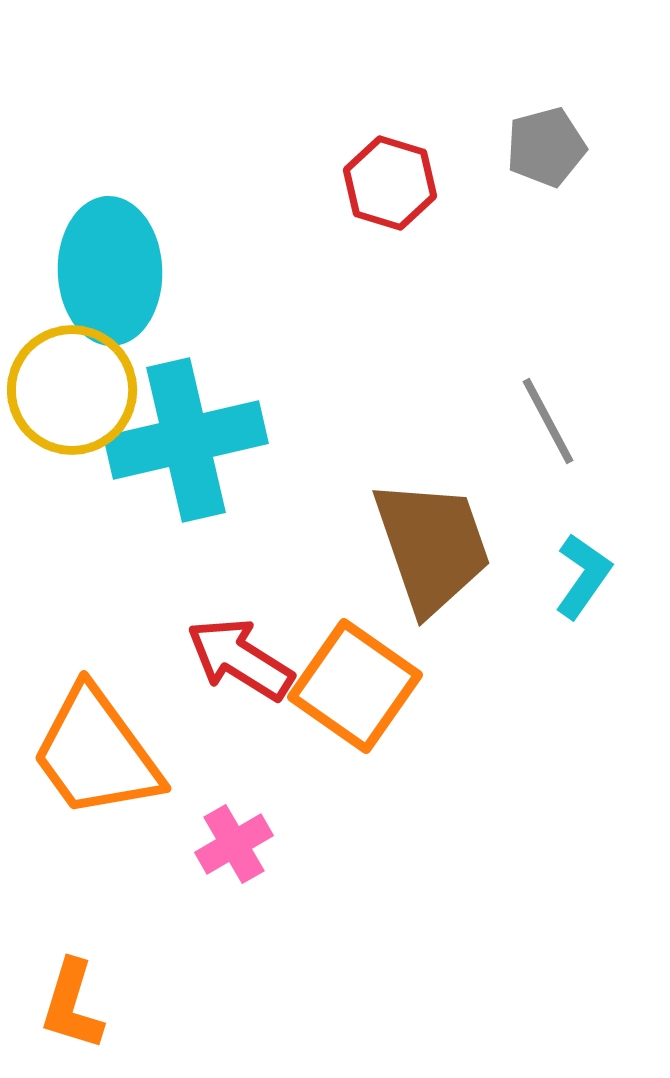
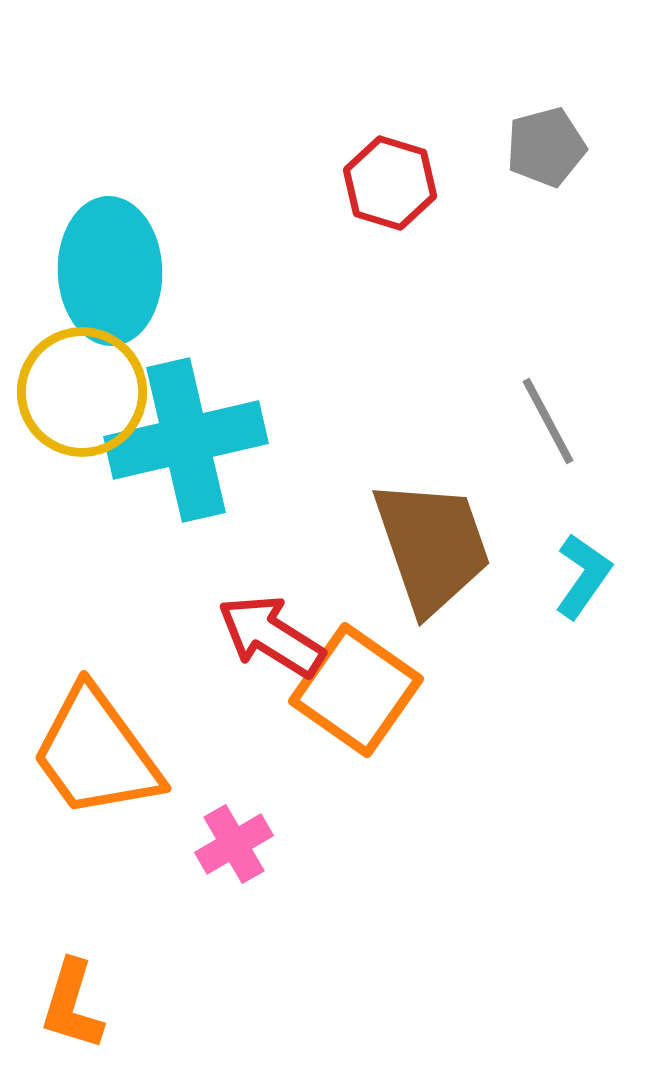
yellow circle: moved 10 px right, 2 px down
red arrow: moved 31 px right, 23 px up
orange square: moved 1 px right, 4 px down
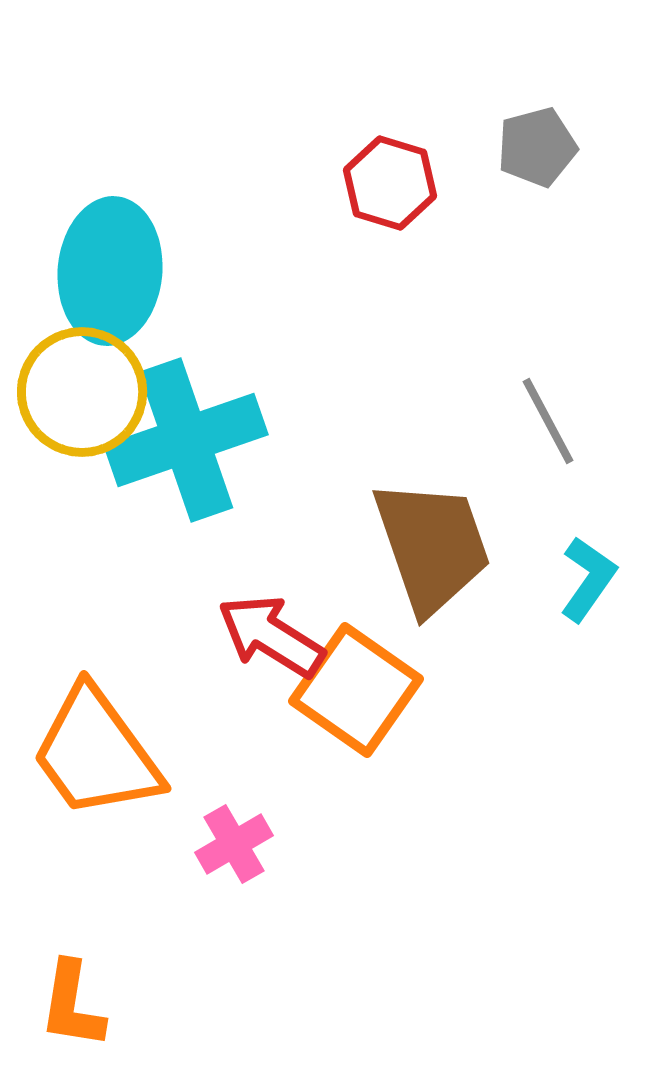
gray pentagon: moved 9 px left
cyan ellipse: rotated 7 degrees clockwise
cyan cross: rotated 6 degrees counterclockwise
cyan L-shape: moved 5 px right, 3 px down
orange L-shape: rotated 8 degrees counterclockwise
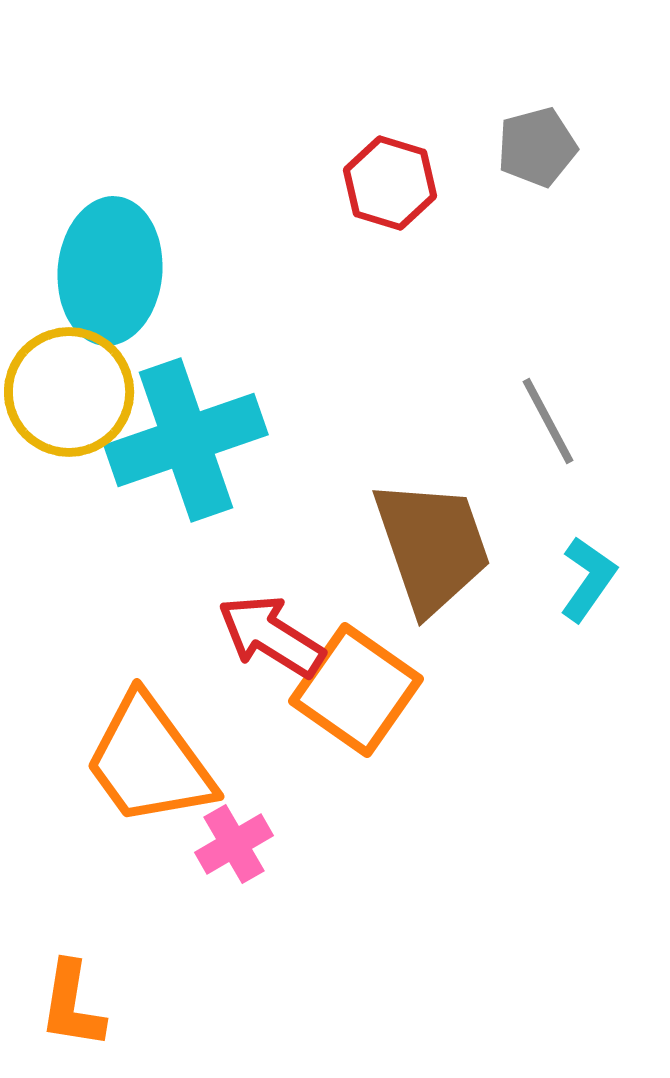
yellow circle: moved 13 px left
orange trapezoid: moved 53 px right, 8 px down
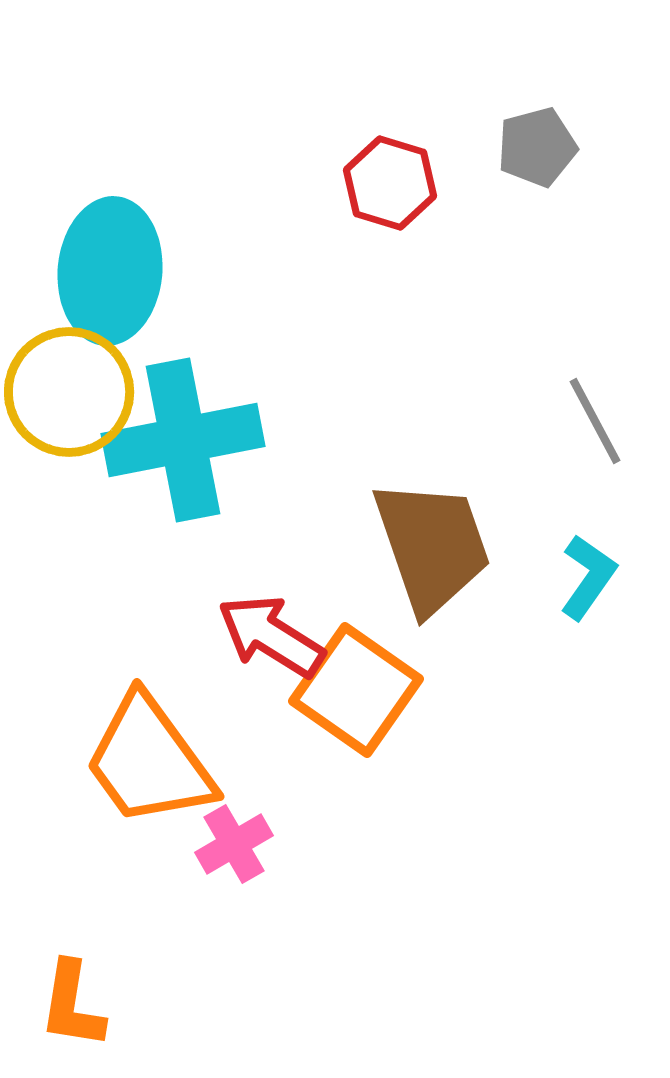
gray line: moved 47 px right
cyan cross: moved 3 px left; rotated 8 degrees clockwise
cyan L-shape: moved 2 px up
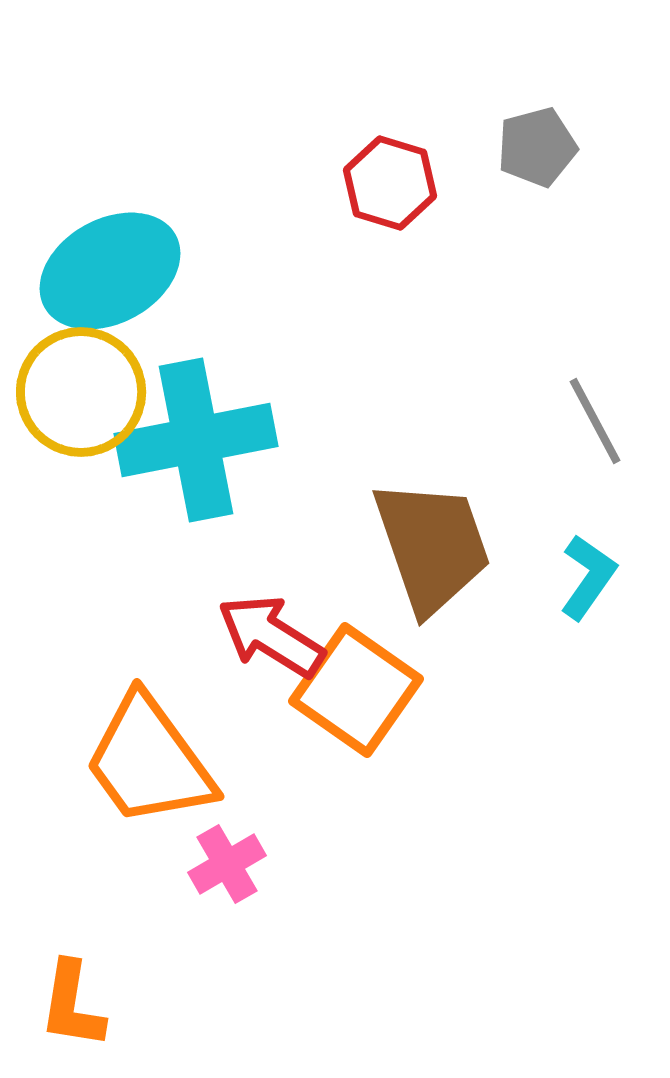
cyan ellipse: rotated 56 degrees clockwise
yellow circle: moved 12 px right
cyan cross: moved 13 px right
pink cross: moved 7 px left, 20 px down
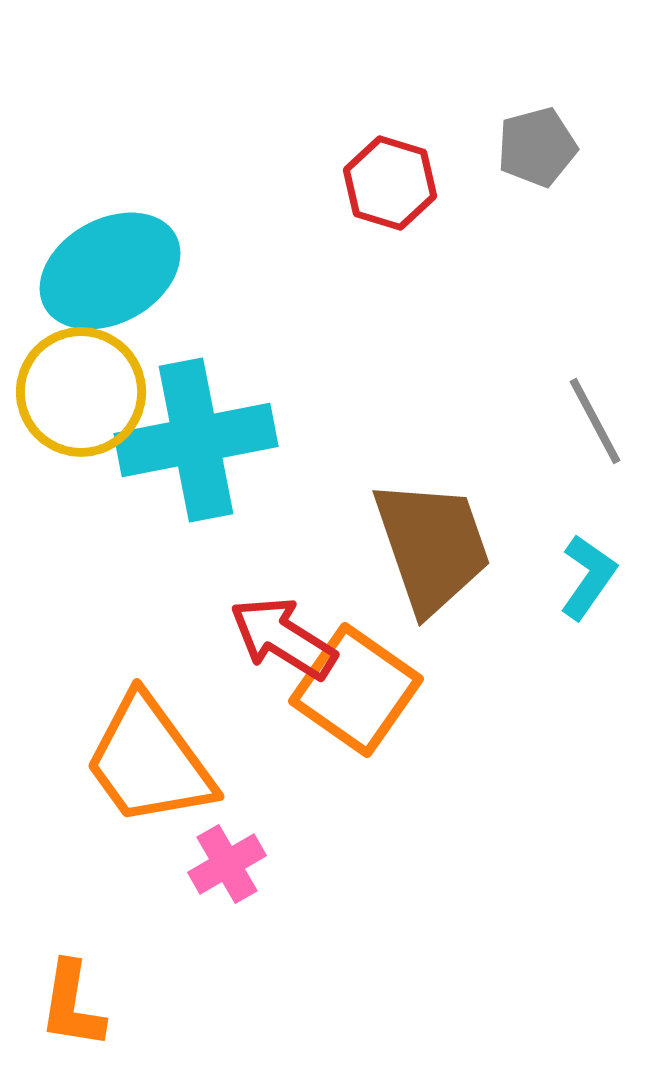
red arrow: moved 12 px right, 2 px down
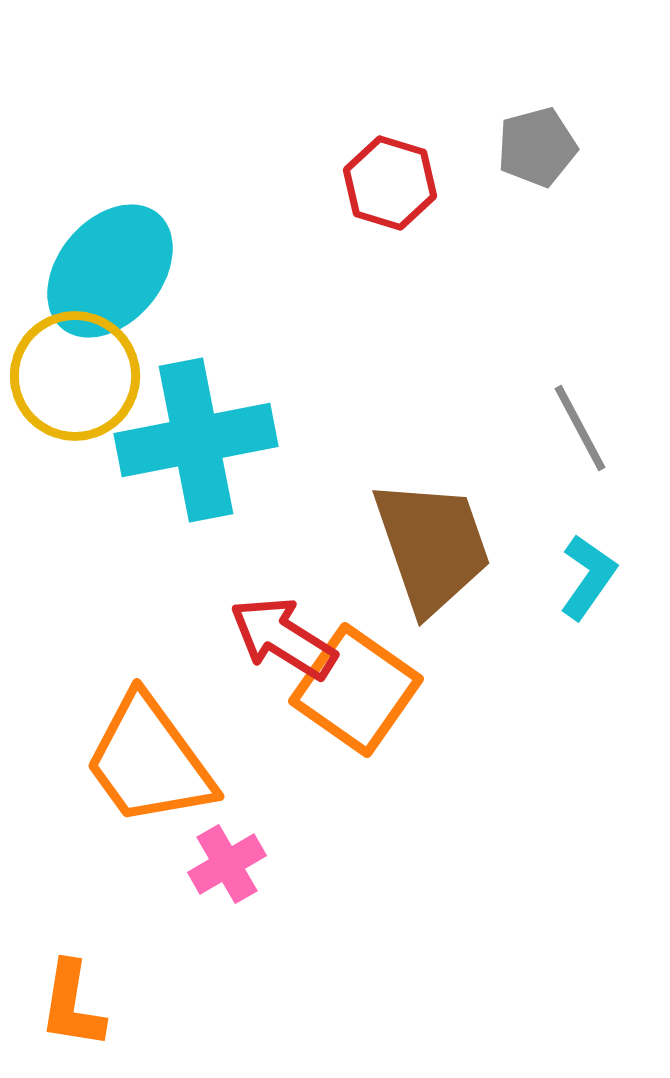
cyan ellipse: rotated 21 degrees counterclockwise
yellow circle: moved 6 px left, 16 px up
gray line: moved 15 px left, 7 px down
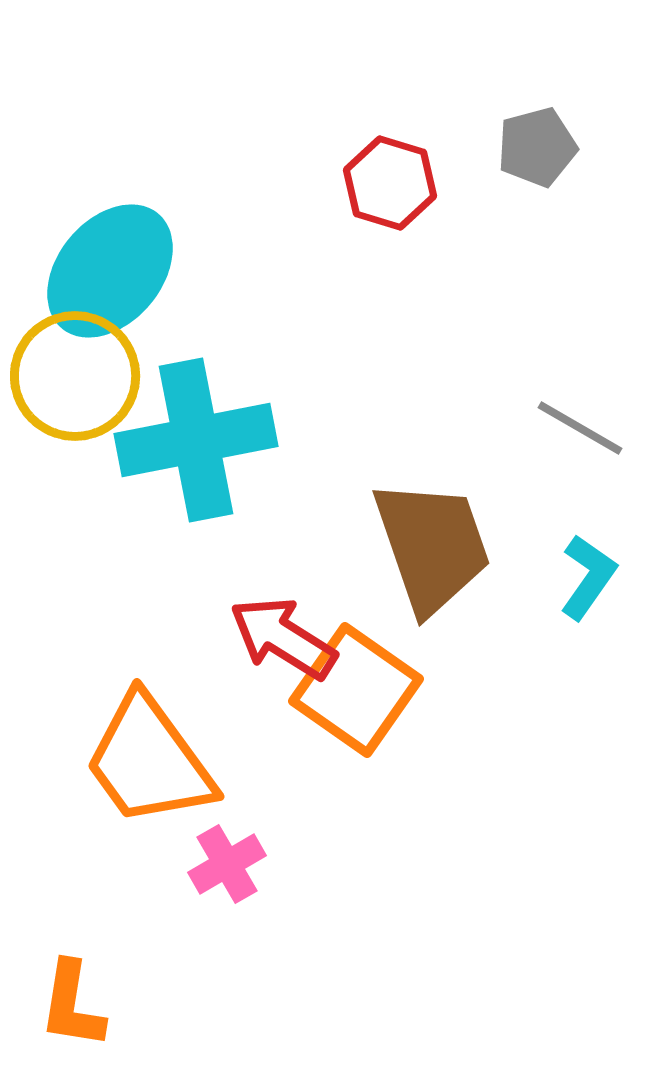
gray line: rotated 32 degrees counterclockwise
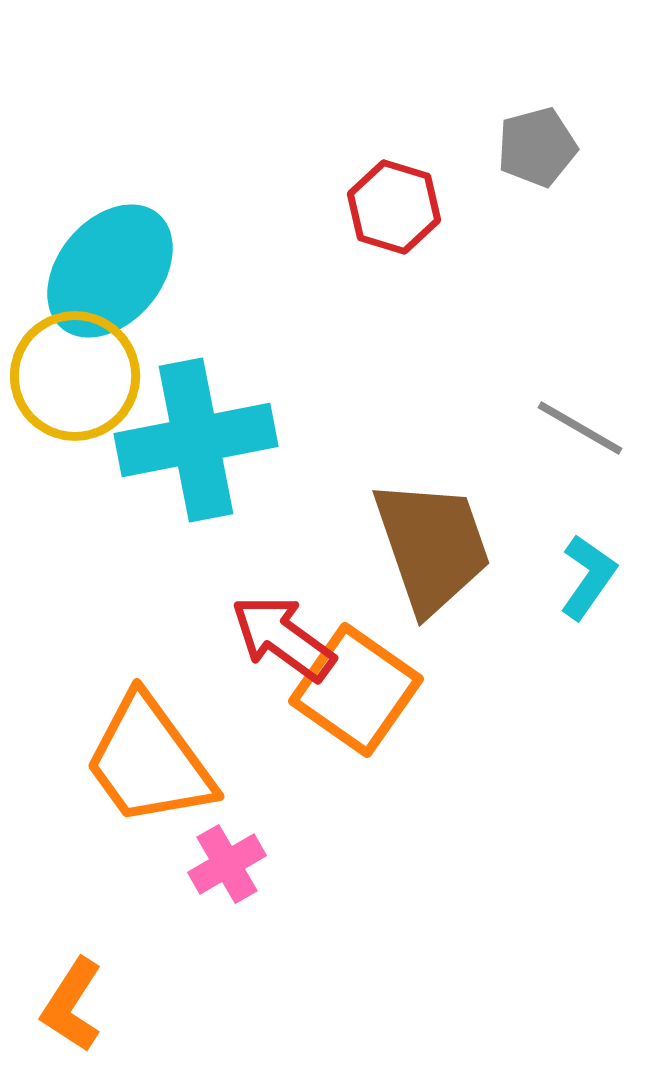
red hexagon: moved 4 px right, 24 px down
red arrow: rotated 4 degrees clockwise
orange L-shape: rotated 24 degrees clockwise
